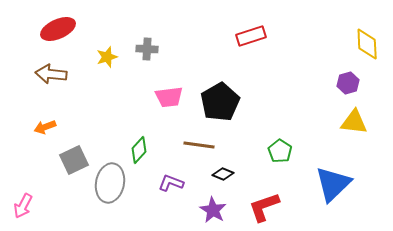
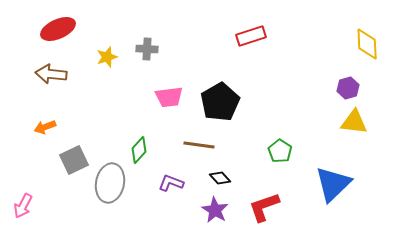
purple hexagon: moved 5 px down
black diamond: moved 3 px left, 4 px down; rotated 25 degrees clockwise
purple star: moved 2 px right
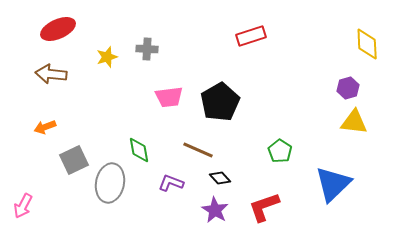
brown line: moved 1 px left, 5 px down; rotated 16 degrees clockwise
green diamond: rotated 52 degrees counterclockwise
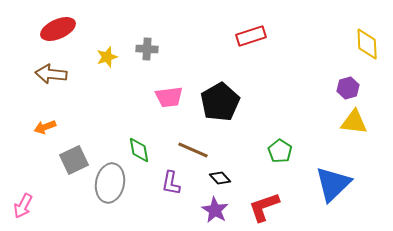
brown line: moved 5 px left
purple L-shape: rotated 100 degrees counterclockwise
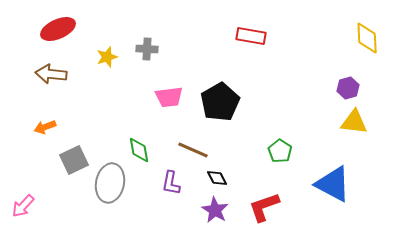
red rectangle: rotated 28 degrees clockwise
yellow diamond: moved 6 px up
black diamond: moved 3 px left; rotated 15 degrees clockwise
blue triangle: rotated 48 degrees counterclockwise
pink arrow: rotated 15 degrees clockwise
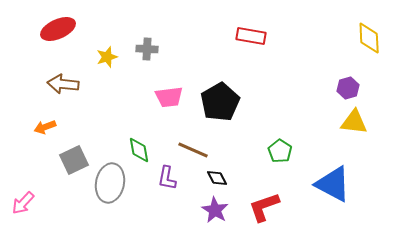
yellow diamond: moved 2 px right
brown arrow: moved 12 px right, 10 px down
purple L-shape: moved 4 px left, 5 px up
pink arrow: moved 3 px up
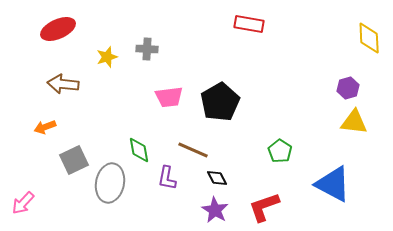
red rectangle: moved 2 px left, 12 px up
